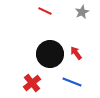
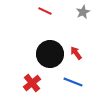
gray star: moved 1 px right
blue line: moved 1 px right
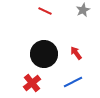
gray star: moved 2 px up
black circle: moved 6 px left
blue line: rotated 48 degrees counterclockwise
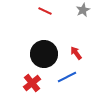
blue line: moved 6 px left, 5 px up
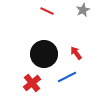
red line: moved 2 px right
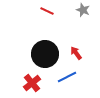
gray star: rotated 24 degrees counterclockwise
black circle: moved 1 px right
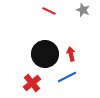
red line: moved 2 px right
red arrow: moved 5 px left, 1 px down; rotated 24 degrees clockwise
